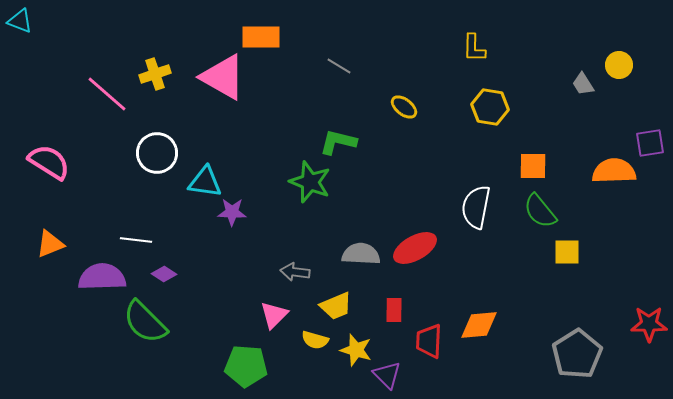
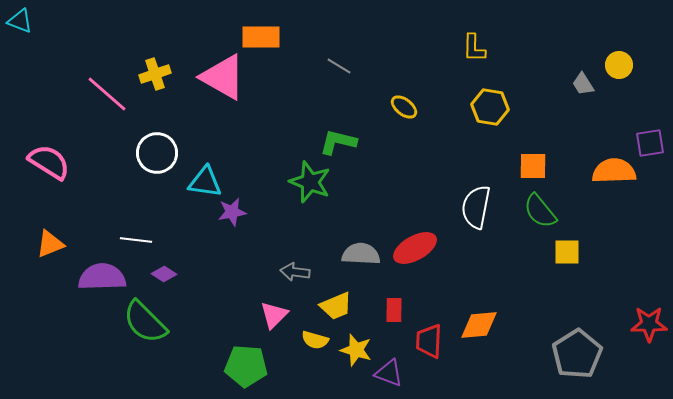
purple star at (232, 212): rotated 12 degrees counterclockwise
purple triangle at (387, 375): moved 2 px right, 2 px up; rotated 24 degrees counterclockwise
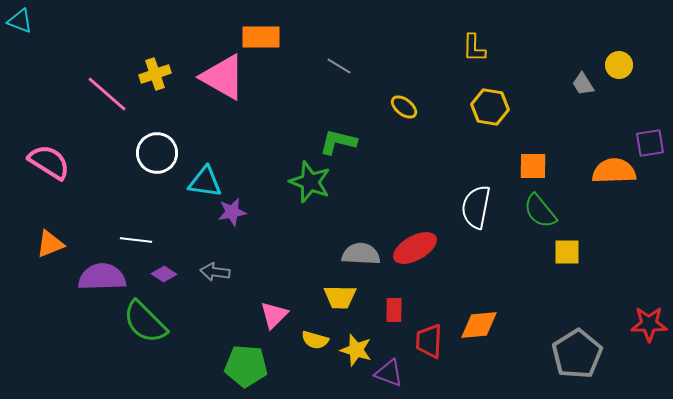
gray arrow at (295, 272): moved 80 px left
yellow trapezoid at (336, 306): moved 4 px right, 9 px up; rotated 24 degrees clockwise
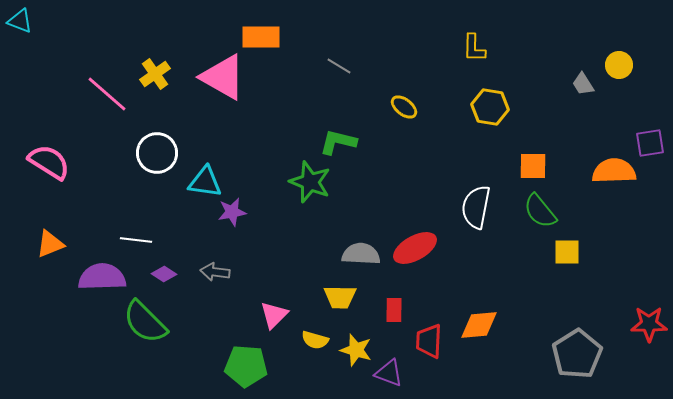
yellow cross at (155, 74): rotated 16 degrees counterclockwise
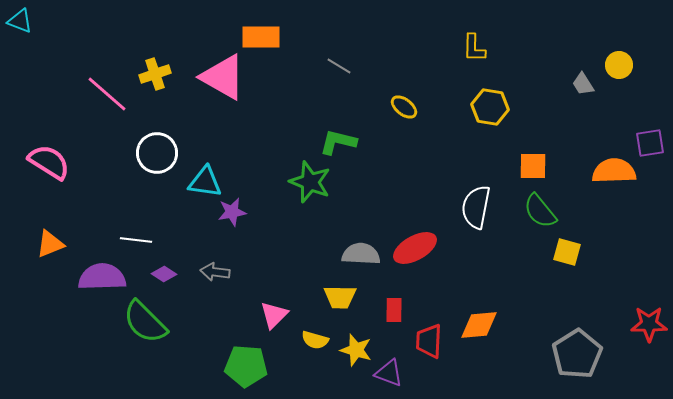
yellow cross at (155, 74): rotated 16 degrees clockwise
yellow square at (567, 252): rotated 16 degrees clockwise
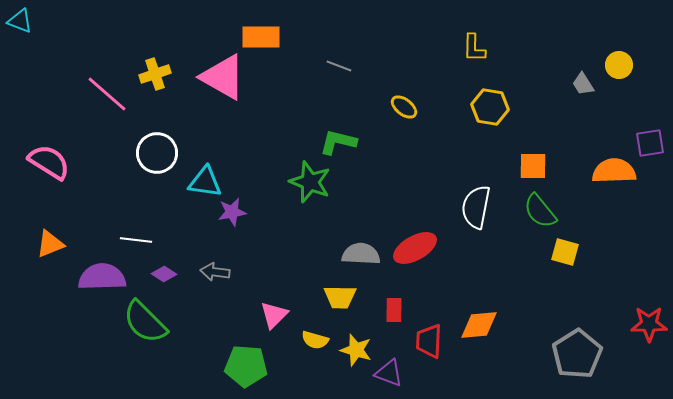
gray line at (339, 66): rotated 10 degrees counterclockwise
yellow square at (567, 252): moved 2 px left
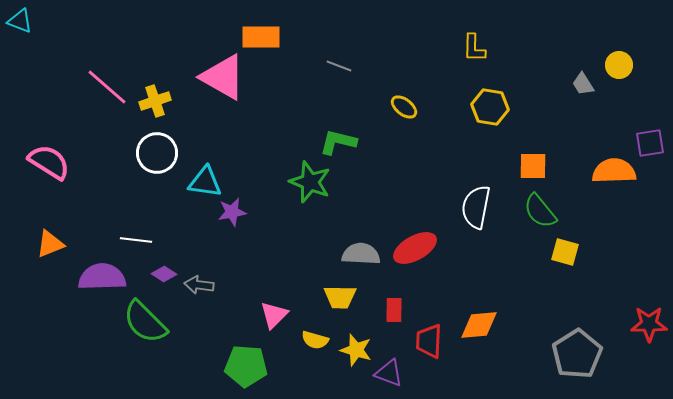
yellow cross at (155, 74): moved 27 px down
pink line at (107, 94): moved 7 px up
gray arrow at (215, 272): moved 16 px left, 13 px down
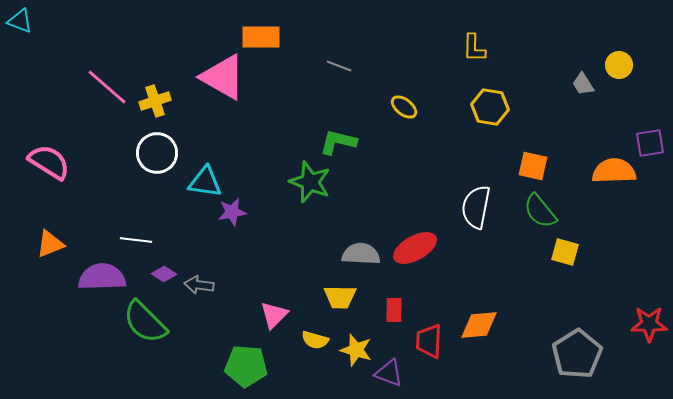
orange square at (533, 166): rotated 12 degrees clockwise
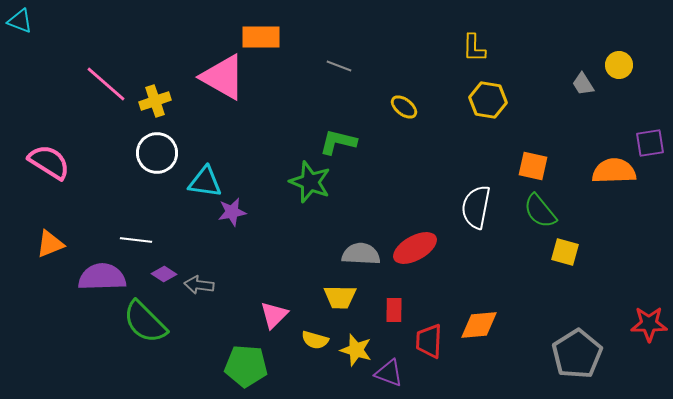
pink line at (107, 87): moved 1 px left, 3 px up
yellow hexagon at (490, 107): moved 2 px left, 7 px up
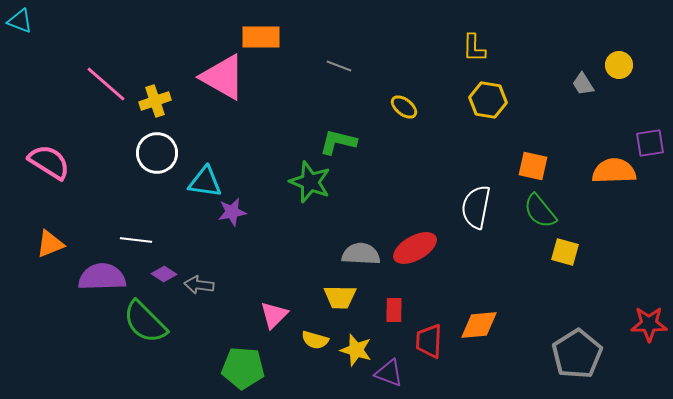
green pentagon at (246, 366): moved 3 px left, 2 px down
